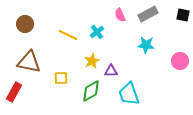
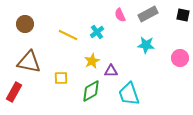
pink circle: moved 3 px up
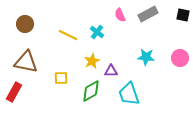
cyan cross: rotated 16 degrees counterclockwise
cyan star: moved 12 px down
brown triangle: moved 3 px left
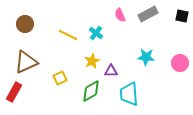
black square: moved 1 px left, 1 px down
cyan cross: moved 1 px left, 1 px down
pink circle: moved 5 px down
brown triangle: rotated 35 degrees counterclockwise
yellow square: moved 1 px left; rotated 24 degrees counterclockwise
cyan trapezoid: rotated 15 degrees clockwise
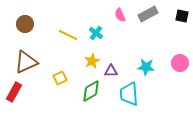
cyan star: moved 10 px down
